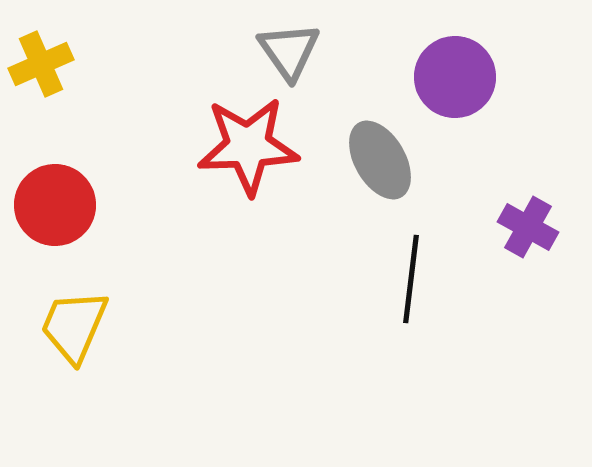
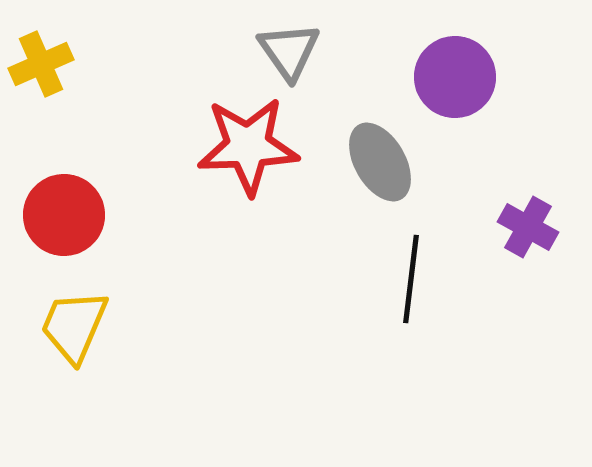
gray ellipse: moved 2 px down
red circle: moved 9 px right, 10 px down
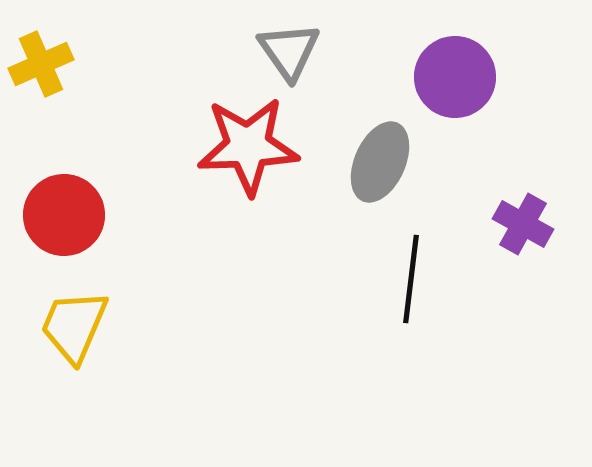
gray ellipse: rotated 54 degrees clockwise
purple cross: moved 5 px left, 3 px up
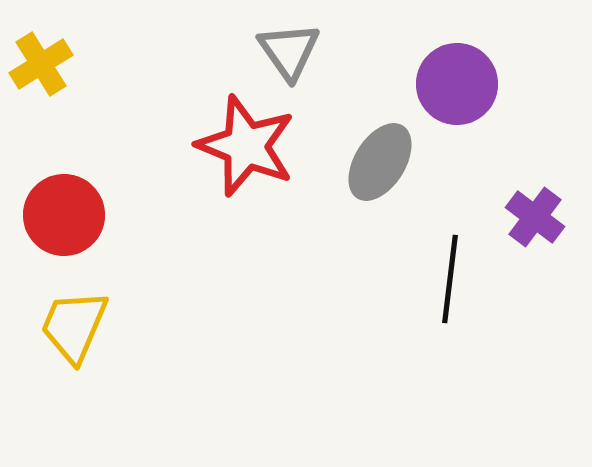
yellow cross: rotated 8 degrees counterclockwise
purple circle: moved 2 px right, 7 px down
red star: moved 2 px left; rotated 24 degrees clockwise
gray ellipse: rotated 8 degrees clockwise
purple cross: moved 12 px right, 7 px up; rotated 8 degrees clockwise
black line: moved 39 px right
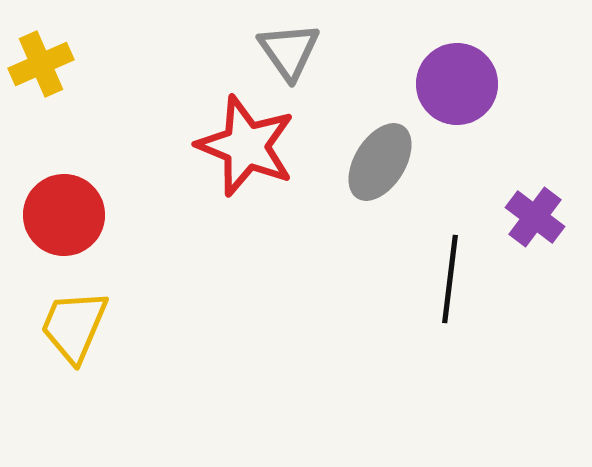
yellow cross: rotated 8 degrees clockwise
